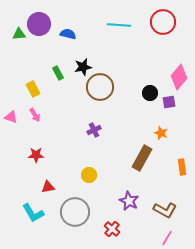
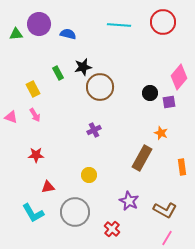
green triangle: moved 3 px left
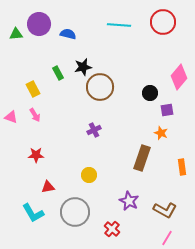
purple square: moved 2 px left, 8 px down
brown rectangle: rotated 10 degrees counterclockwise
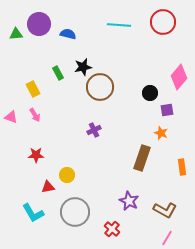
yellow circle: moved 22 px left
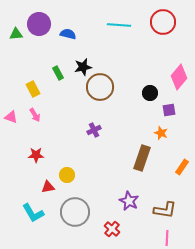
purple square: moved 2 px right
orange rectangle: rotated 42 degrees clockwise
brown L-shape: rotated 20 degrees counterclockwise
pink line: rotated 28 degrees counterclockwise
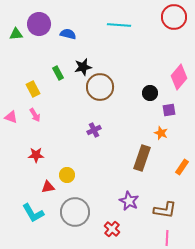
red circle: moved 11 px right, 5 px up
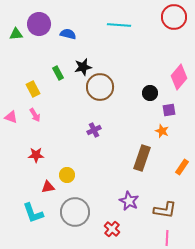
orange star: moved 1 px right, 2 px up
cyan L-shape: rotated 10 degrees clockwise
